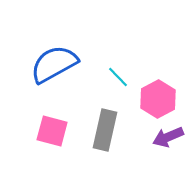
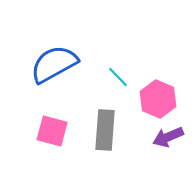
pink hexagon: rotated 9 degrees counterclockwise
gray rectangle: rotated 9 degrees counterclockwise
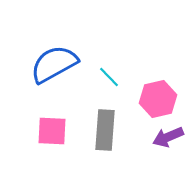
cyan line: moved 9 px left
pink hexagon: rotated 24 degrees clockwise
pink square: rotated 12 degrees counterclockwise
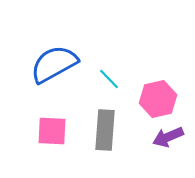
cyan line: moved 2 px down
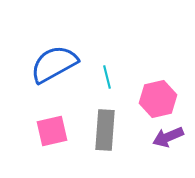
cyan line: moved 2 px left, 2 px up; rotated 30 degrees clockwise
pink square: rotated 16 degrees counterclockwise
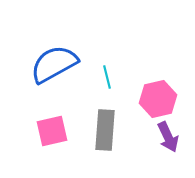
purple arrow: rotated 92 degrees counterclockwise
